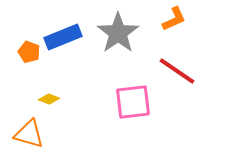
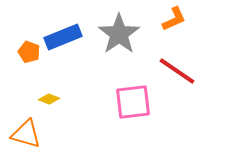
gray star: moved 1 px right, 1 px down
orange triangle: moved 3 px left
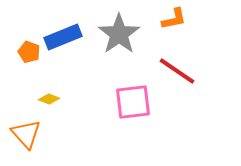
orange L-shape: rotated 12 degrees clockwise
orange triangle: rotated 32 degrees clockwise
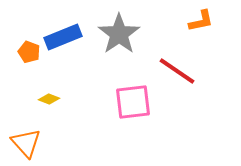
orange L-shape: moved 27 px right, 2 px down
orange triangle: moved 9 px down
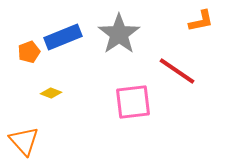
orange pentagon: rotated 30 degrees clockwise
yellow diamond: moved 2 px right, 6 px up
orange triangle: moved 2 px left, 2 px up
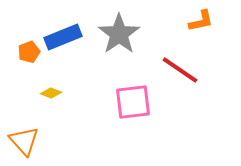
red line: moved 3 px right, 1 px up
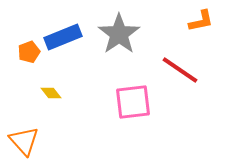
yellow diamond: rotated 30 degrees clockwise
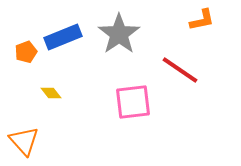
orange L-shape: moved 1 px right, 1 px up
orange pentagon: moved 3 px left
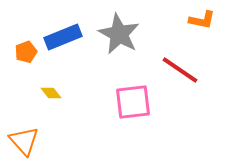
orange L-shape: rotated 24 degrees clockwise
gray star: rotated 9 degrees counterclockwise
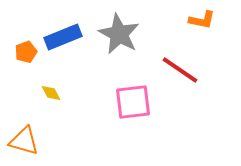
yellow diamond: rotated 10 degrees clockwise
orange triangle: rotated 32 degrees counterclockwise
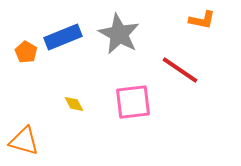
orange pentagon: rotated 20 degrees counterclockwise
yellow diamond: moved 23 px right, 11 px down
